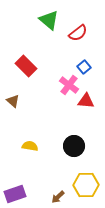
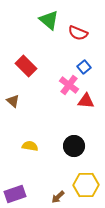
red semicircle: rotated 60 degrees clockwise
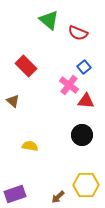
black circle: moved 8 px right, 11 px up
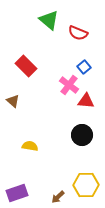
purple rectangle: moved 2 px right, 1 px up
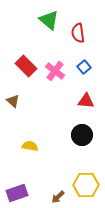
red semicircle: rotated 60 degrees clockwise
pink cross: moved 14 px left, 14 px up
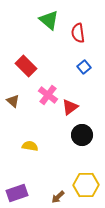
pink cross: moved 7 px left, 24 px down
red triangle: moved 16 px left, 6 px down; rotated 42 degrees counterclockwise
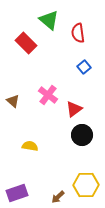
red rectangle: moved 23 px up
red triangle: moved 4 px right, 2 px down
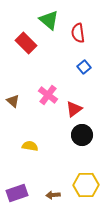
brown arrow: moved 5 px left, 2 px up; rotated 40 degrees clockwise
